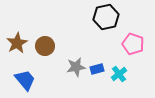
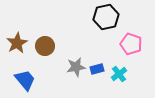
pink pentagon: moved 2 px left
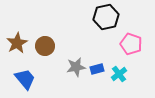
blue trapezoid: moved 1 px up
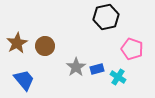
pink pentagon: moved 1 px right, 5 px down
gray star: rotated 24 degrees counterclockwise
cyan cross: moved 1 px left, 3 px down; rotated 21 degrees counterclockwise
blue trapezoid: moved 1 px left, 1 px down
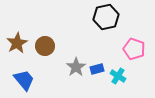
pink pentagon: moved 2 px right
cyan cross: moved 1 px up
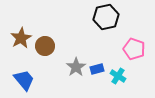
brown star: moved 4 px right, 5 px up
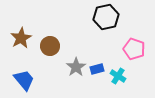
brown circle: moved 5 px right
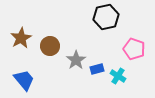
gray star: moved 7 px up
